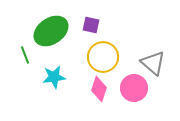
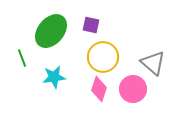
green ellipse: rotated 16 degrees counterclockwise
green line: moved 3 px left, 3 px down
pink circle: moved 1 px left, 1 px down
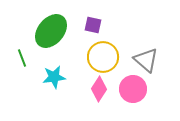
purple square: moved 2 px right
gray triangle: moved 7 px left, 3 px up
pink diamond: rotated 15 degrees clockwise
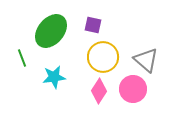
pink diamond: moved 2 px down
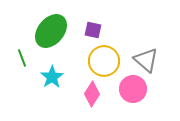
purple square: moved 5 px down
yellow circle: moved 1 px right, 4 px down
cyan star: moved 2 px left; rotated 25 degrees counterclockwise
pink diamond: moved 7 px left, 3 px down
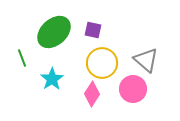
green ellipse: moved 3 px right, 1 px down; rotated 8 degrees clockwise
yellow circle: moved 2 px left, 2 px down
cyan star: moved 2 px down
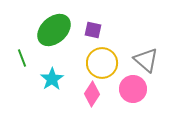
green ellipse: moved 2 px up
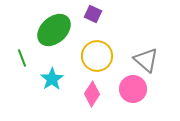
purple square: moved 16 px up; rotated 12 degrees clockwise
yellow circle: moved 5 px left, 7 px up
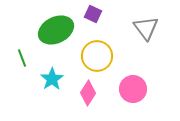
green ellipse: moved 2 px right; rotated 16 degrees clockwise
gray triangle: moved 32 px up; rotated 12 degrees clockwise
pink diamond: moved 4 px left, 1 px up
